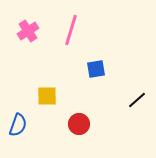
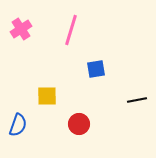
pink cross: moved 7 px left, 2 px up
black line: rotated 30 degrees clockwise
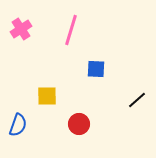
blue square: rotated 12 degrees clockwise
black line: rotated 30 degrees counterclockwise
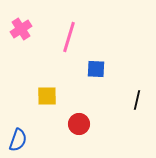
pink line: moved 2 px left, 7 px down
black line: rotated 36 degrees counterclockwise
blue semicircle: moved 15 px down
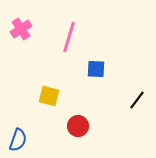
yellow square: moved 2 px right; rotated 15 degrees clockwise
black line: rotated 24 degrees clockwise
red circle: moved 1 px left, 2 px down
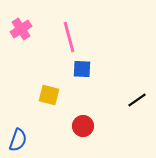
pink line: rotated 32 degrees counterclockwise
blue square: moved 14 px left
yellow square: moved 1 px up
black line: rotated 18 degrees clockwise
red circle: moved 5 px right
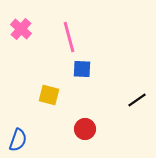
pink cross: rotated 15 degrees counterclockwise
red circle: moved 2 px right, 3 px down
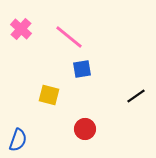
pink line: rotated 36 degrees counterclockwise
blue square: rotated 12 degrees counterclockwise
black line: moved 1 px left, 4 px up
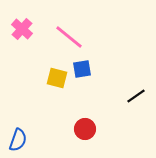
pink cross: moved 1 px right
yellow square: moved 8 px right, 17 px up
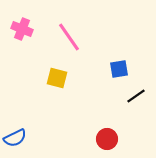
pink cross: rotated 20 degrees counterclockwise
pink line: rotated 16 degrees clockwise
blue square: moved 37 px right
red circle: moved 22 px right, 10 px down
blue semicircle: moved 3 px left, 2 px up; rotated 45 degrees clockwise
